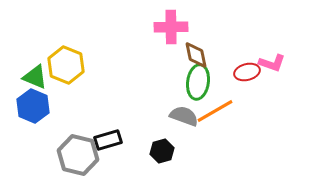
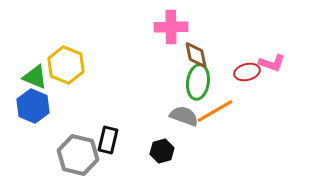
black rectangle: rotated 60 degrees counterclockwise
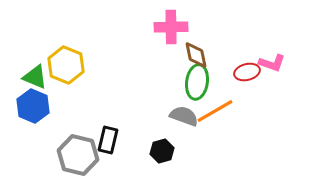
green ellipse: moved 1 px left
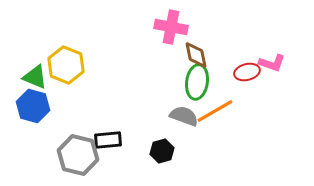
pink cross: rotated 12 degrees clockwise
blue hexagon: rotated 8 degrees counterclockwise
black rectangle: rotated 72 degrees clockwise
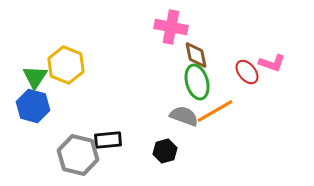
red ellipse: rotated 65 degrees clockwise
green triangle: rotated 40 degrees clockwise
green ellipse: rotated 24 degrees counterclockwise
black hexagon: moved 3 px right
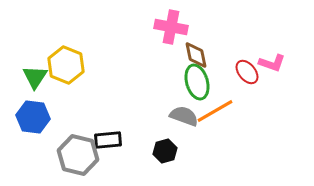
blue hexagon: moved 11 px down; rotated 8 degrees counterclockwise
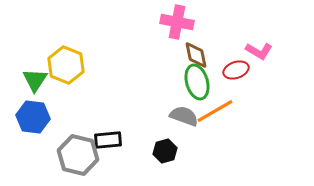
pink cross: moved 6 px right, 5 px up
pink L-shape: moved 13 px left, 12 px up; rotated 12 degrees clockwise
red ellipse: moved 11 px left, 2 px up; rotated 70 degrees counterclockwise
green triangle: moved 3 px down
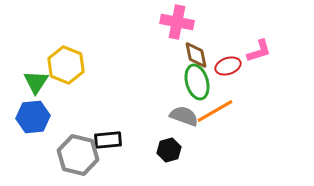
pink L-shape: rotated 48 degrees counterclockwise
red ellipse: moved 8 px left, 4 px up
green triangle: moved 1 px right, 2 px down
blue hexagon: rotated 12 degrees counterclockwise
black hexagon: moved 4 px right, 1 px up
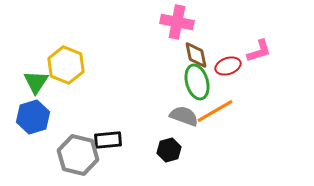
blue hexagon: rotated 12 degrees counterclockwise
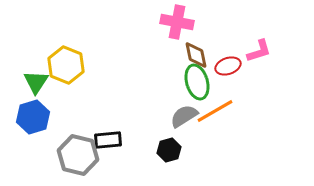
gray semicircle: rotated 52 degrees counterclockwise
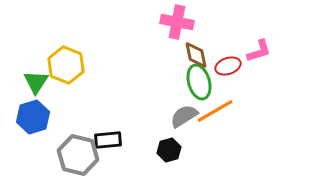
green ellipse: moved 2 px right
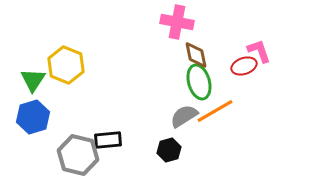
pink L-shape: rotated 92 degrees counterclockwise
red ellipse: moved 16 px right
green triangle: moved 3 px left, 2 px up
